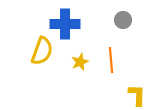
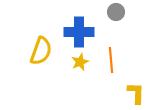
gray circle: moved 7 px left, 8 px up
blue cross: moved 14 px right, 8 px down
yellow semicircle: moved 1 px left
yellow L-shape: moved 1 px left, 2 px up
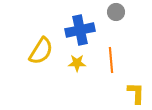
blue cross: moved 1 px right, 2 px up; rotated 12 degrees counterclockwise
yellow semicircle: rotated 12 degrees clockwise
yellow star: moved 3 px left, 1 px down; rotated 24 degrees clockwise
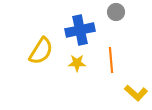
yellow L-shape: rotated 130 degrees clockwise
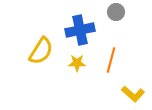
orange line: rotated 20 degrees clockwise
yellow L-shape: moved 3 px left, 1 px down
